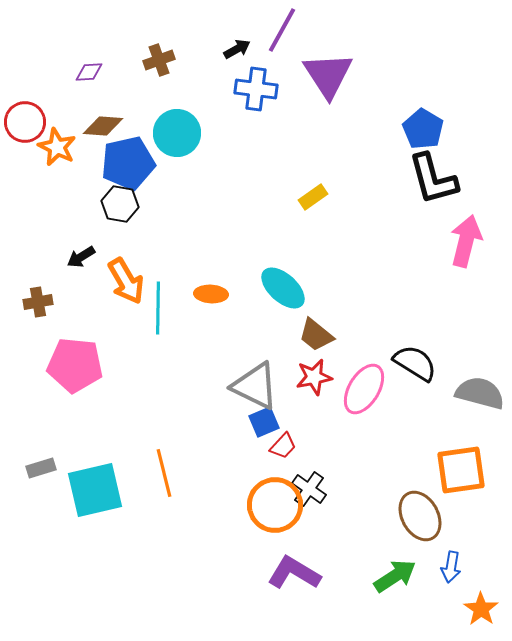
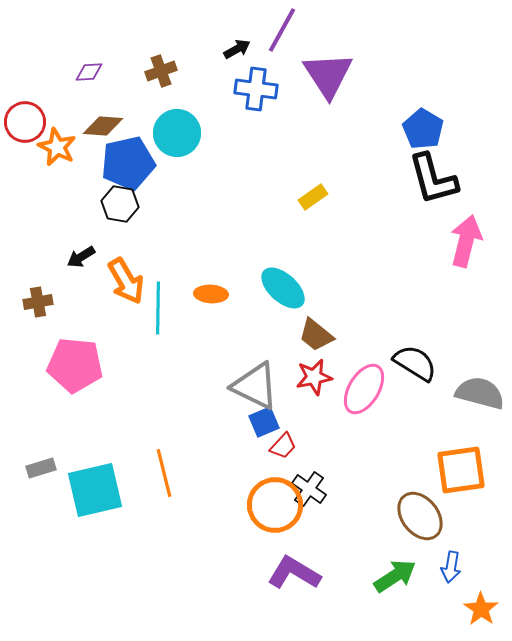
brown cross at (159, 60): moved 2 px right, 11 px down
brown ellipse at (420, 516): rotated 9 degrees counterclockwise
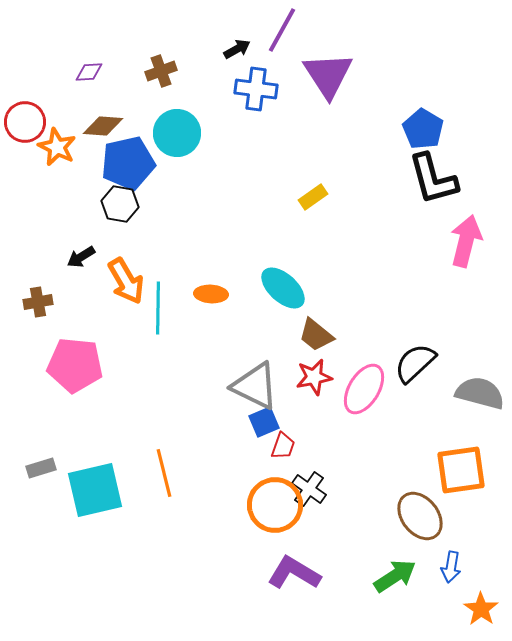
black semicircle at (415, 363): rotated 75 degrees counterclockwise
red trapezoid at (283, 446): rotated 24 degrees counterclockwise
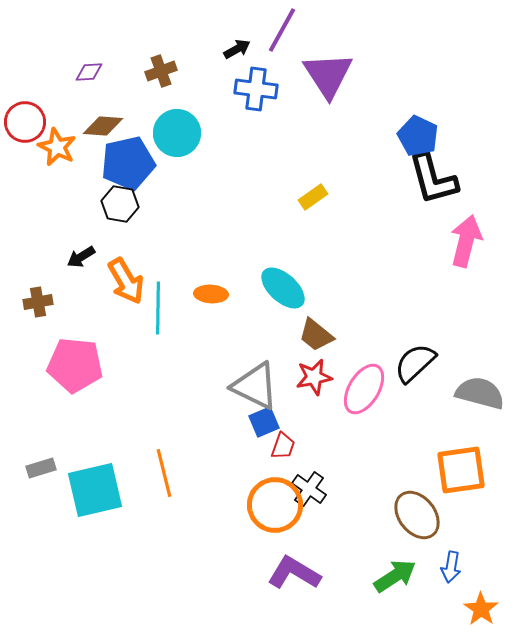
blue pentagon at (423, 129): moved 5 px left, 7 px down; rotated 6 degrees counterclockwise
brown ellipse at (420, 516): moved 3 px left, 1 px up
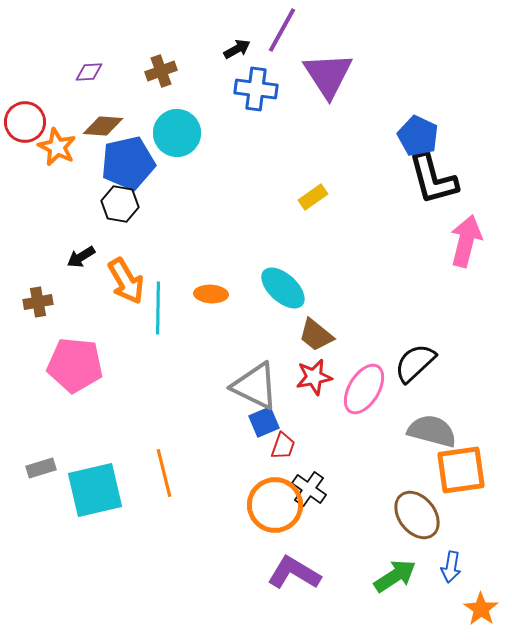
gray semicircle at (480, 393): moved 48 px left, 38 px down
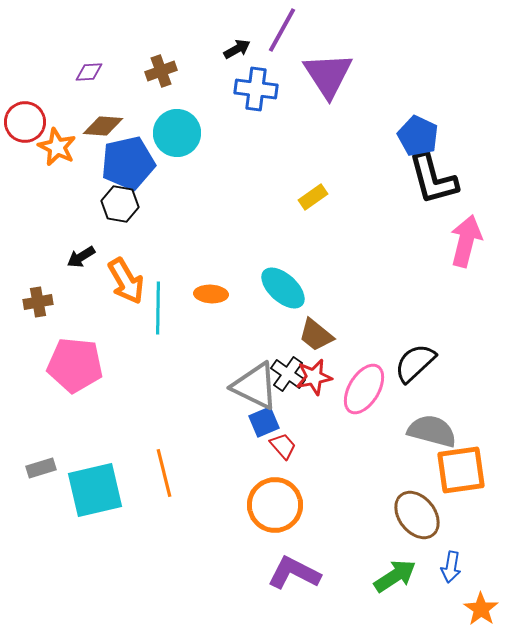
red trapezoid at (283, 446): rotated 60 degrees counterclockwise
black cross at (309, 489): moved 21 px left, 115 px up
purple L-shape at (294, 573): rotated 4 degrees counterclockwise
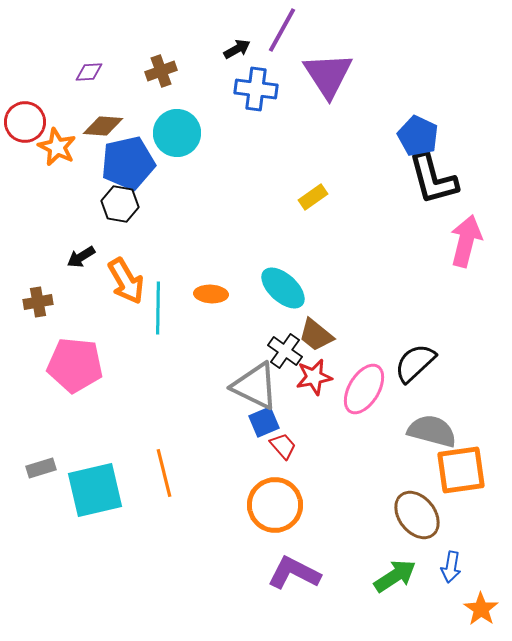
black cross at (288, 374): moved 3 px left, 23 px up
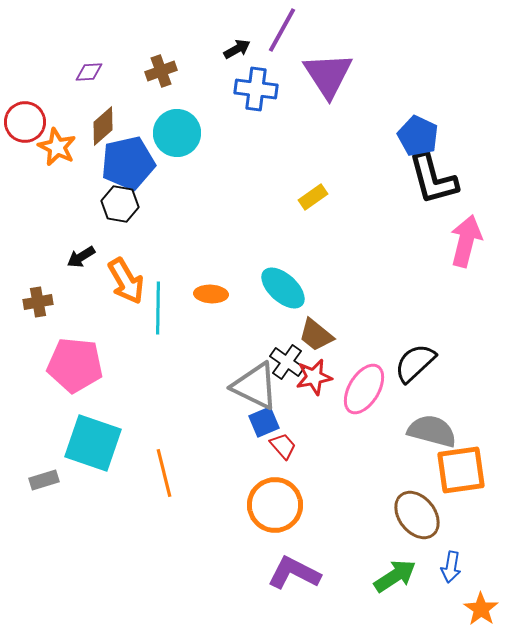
brown diamond at (103, 126): rotated 45 degrees counterclockwise
black cross at (285, 351): moved 2 px right, 11 px down
gray rectangle at (41, 468): moved 3 px right, 12 px down
cyan square at (95, 490): moved 2 px left, 47 px up; rotated 32 degrees clockwise
